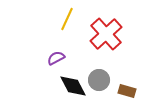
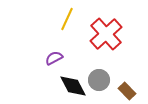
purple semicircle: moved 2 px left
brown rectangle: rotated 30 degrees clockwise
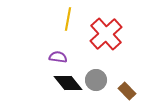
yellow line: moved 1 px right; rotated 15 degrees counterclockwise
purple semicircle: moved 4 px right, 1 px up; rotated 36 degrees clockwise
gray circle: moved 3 px left
black diamond: moved 5 px left, 3 px up; rotated 12 degrees counterclockwise
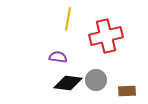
red cross: moved 2 px down; rotated 28 degrees clockwise
black diamond: rotated 44 degrees counterclockwise
brown rectangle: rotated 48 degrees counterclockwise
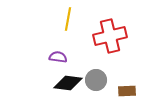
red cross: moved 4 px right
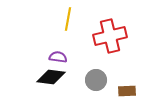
black diamond: moved 17 px left, 6 px up
